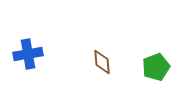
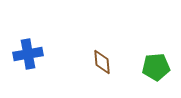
green pentagon: rotated 16 degrees clockwise
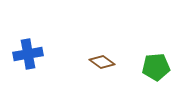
brown diamond: rotated 50 degrees counterclockwise
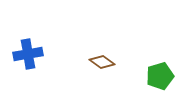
green pentagon: moved 4 px right, 9 px down; rotated 12 degrees counterclockwise
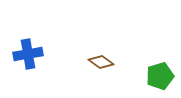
brown diamond: moved 1 px left
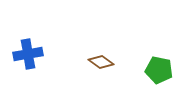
green pentagon: moved 1 px left, 6 px up; rotated 28 degrees clockwise
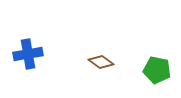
green pentagon: moved 2 px left
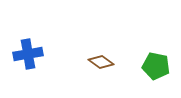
green pentagon: moved 1 px left, 4 px up
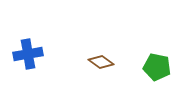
green pentagon: moved 1 px right, 1 px down
